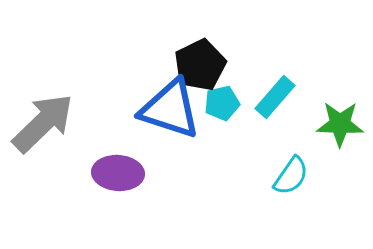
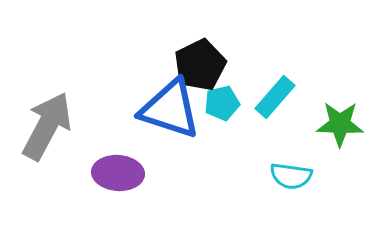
gray arrow: moved 4 px right, 3 px down; rotated 18 degrees counterclockwise
cyan semicircle: rotated 63 degrees clockwise
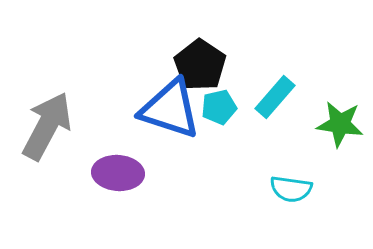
black pentagon: rotated 12 degrees counterclockwise
cyan pentagon: moved 3 px left, 4 px down
green star: rotated 6 degrees clockwise
cyan semicircle: moved 13 px down
